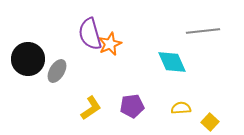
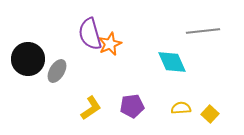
yellow square: moved 8 px up
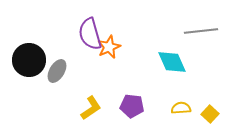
gray line: moved 2 px left
orange star: moved 1 px left, 3 px down
black circle: moved 1 px right, 1 px down
purple pentagon: rotated 15 degrees clockwise
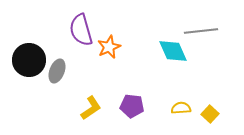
purple semicircle: moved 9 px left, 4 px up
cyan diamond: moved 1 px right, 11 px up
gray ellipse: rotated 10 degrees counterclockwise
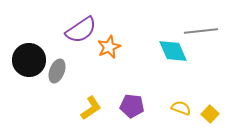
purple semicircle: rotated 108 degrees counterclockwise
yellow semicircle: rotated 24 degrees clockwise
